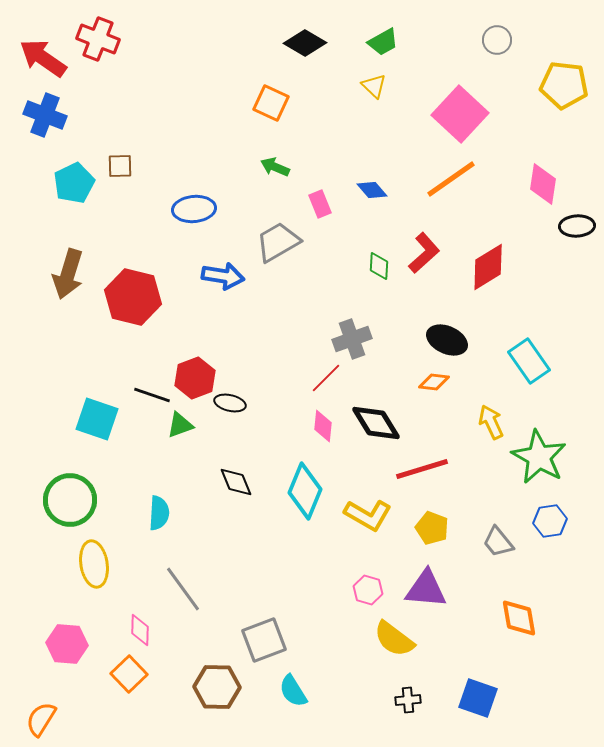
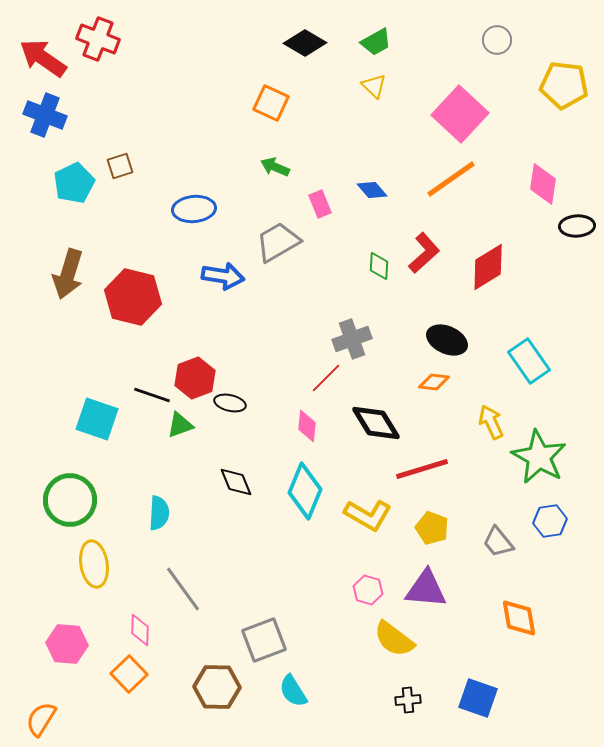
green trapezoid at (383, 42): moved 7 px left
brown square at (120, 166): rotated 16 degrees counterclockwise
pink diamond at (323, 426): moved 16 px left
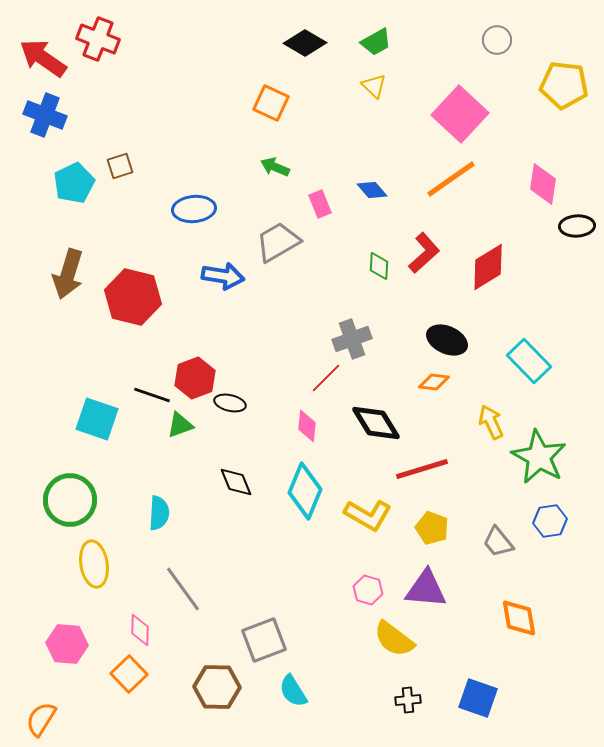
cyan rectangle at (529, 361): rotated 9 degrees counterclockwise
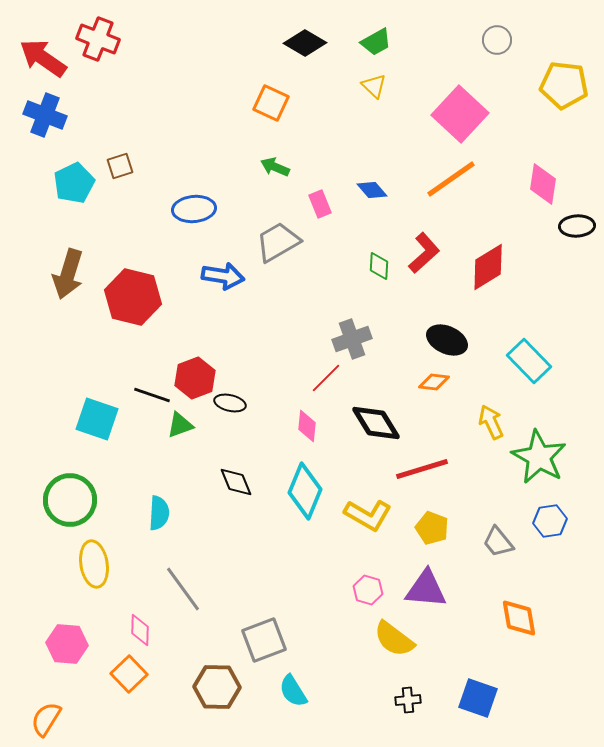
orange semicircle at (41, 719): moved 5 px right
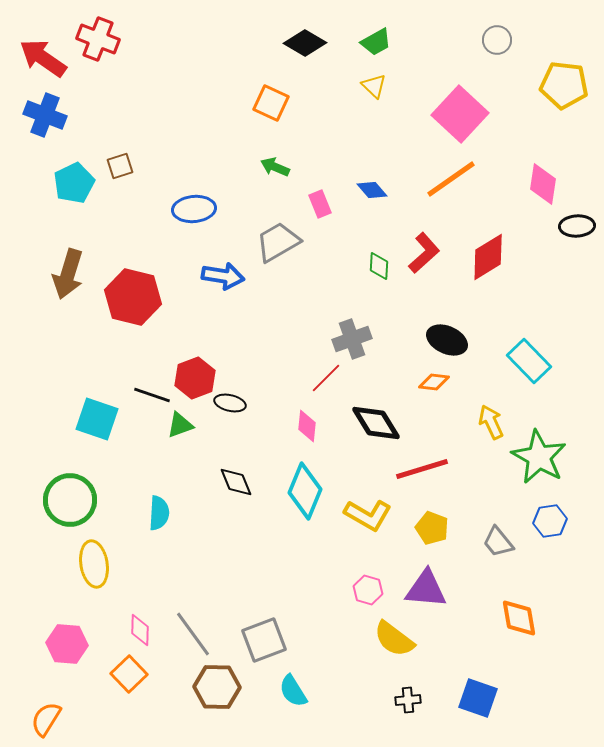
red diamond at (488, 267): moved 10 px up
gray line at (183, 589): moved 10 px right, 45 px down
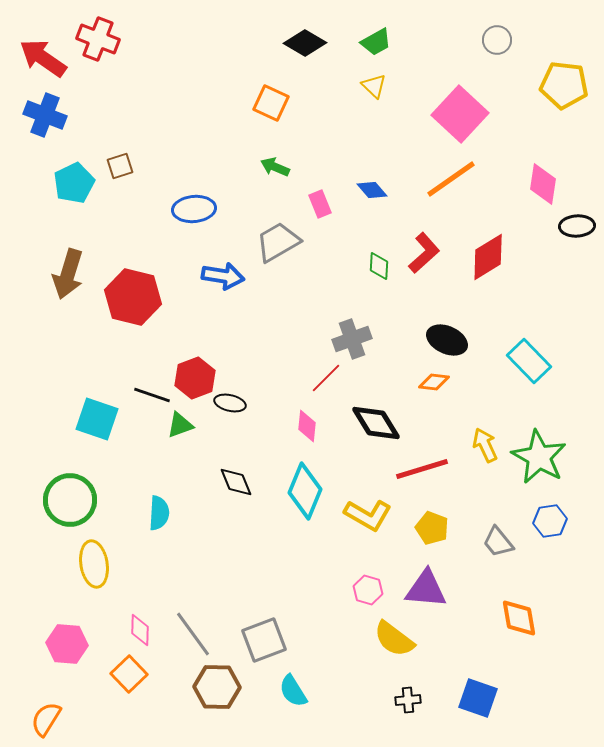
yellow arrow at (491, 422): moved 6 px left, 23 px down
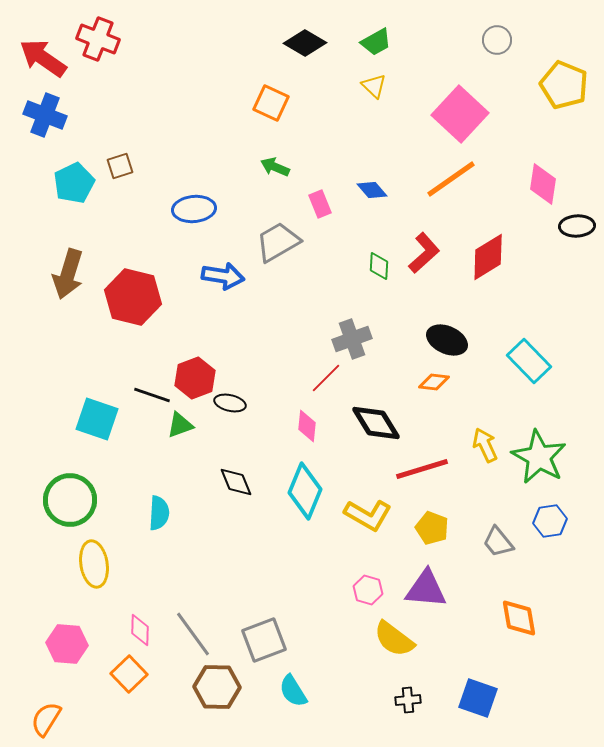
yellow pentagon at (564, 85): rotated 15 degrees clockwise
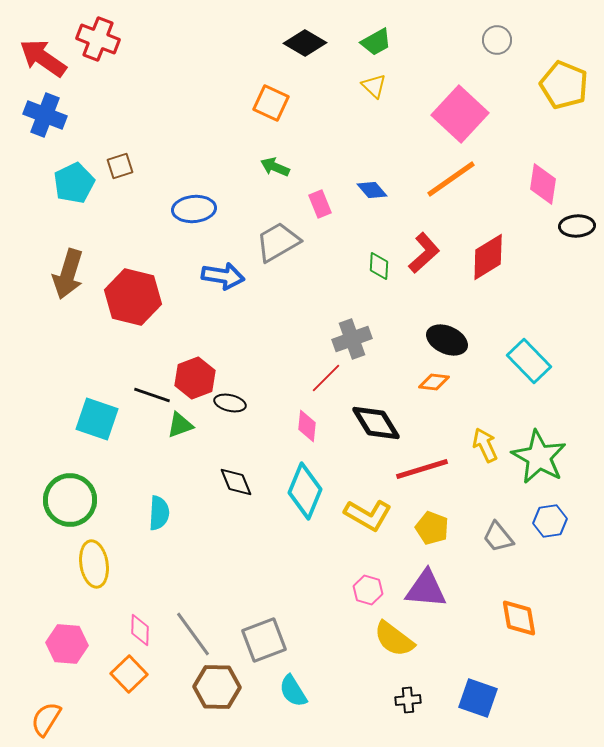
gray trapezoid at (498, 542): moved 5 px up
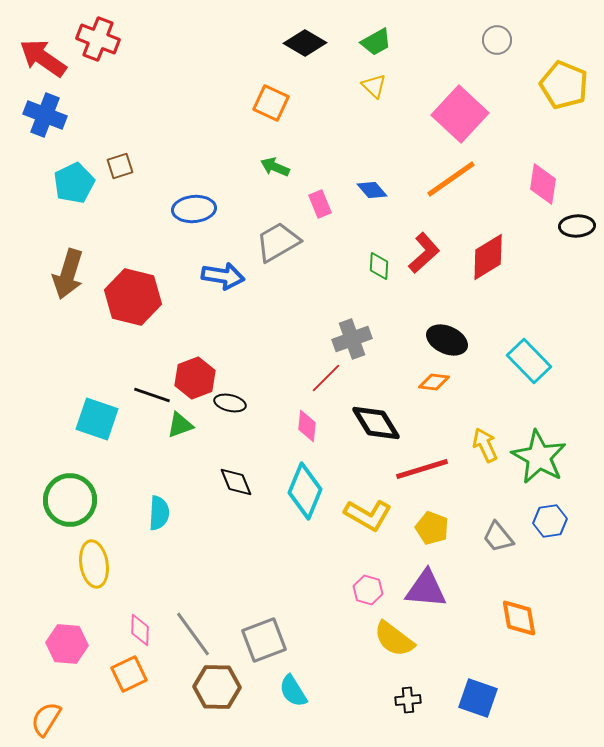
orange square at (129, 674): rotated 18 degrees clockwise
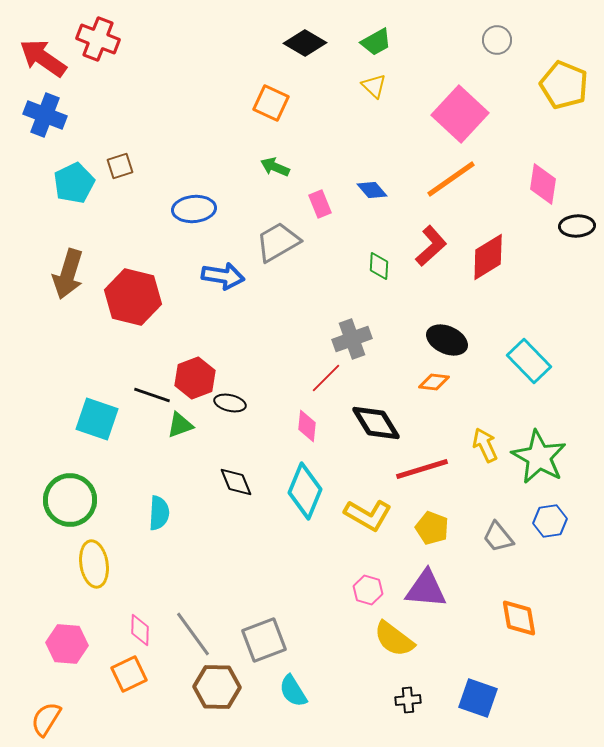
red L-shape at (424, 253): moved 7 px right, 7 px up
